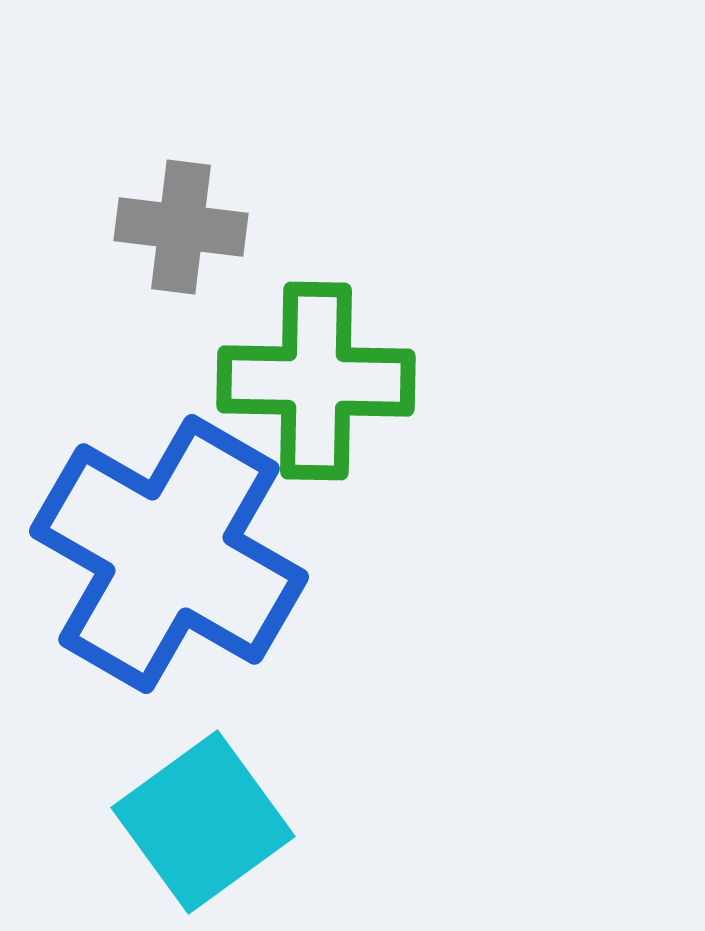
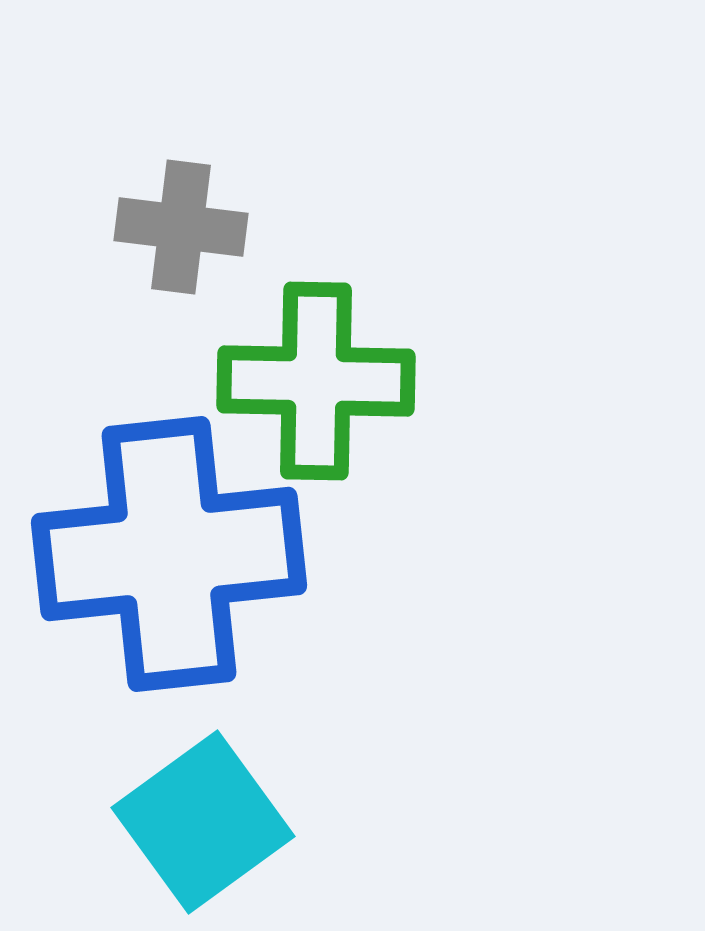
blue cross: rotated 36 degrees counterclockwise
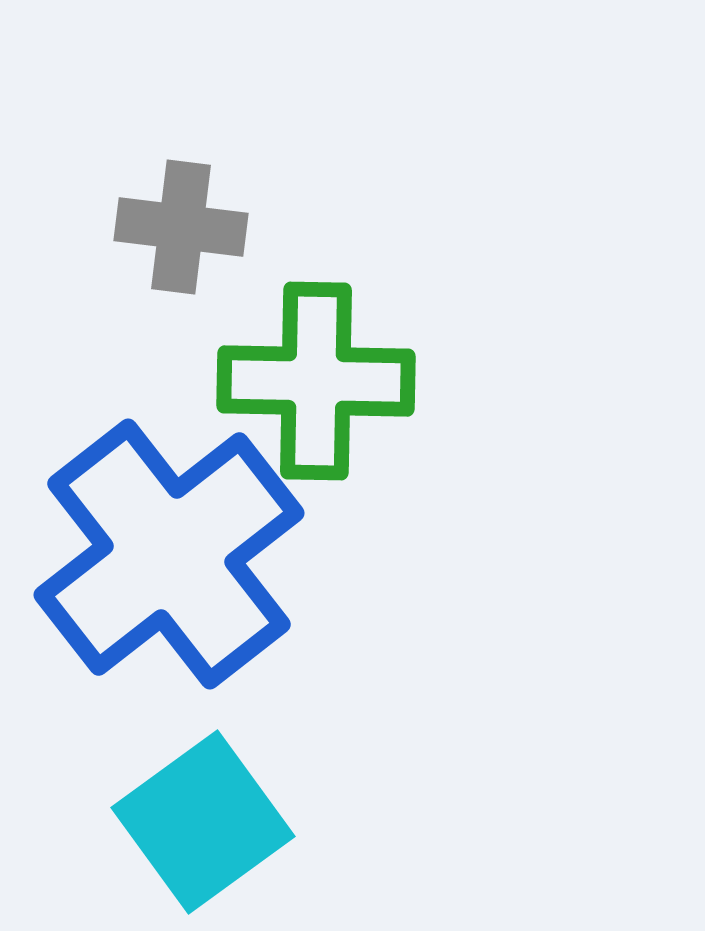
blue cross: rotated 32 degrees counterclockwise
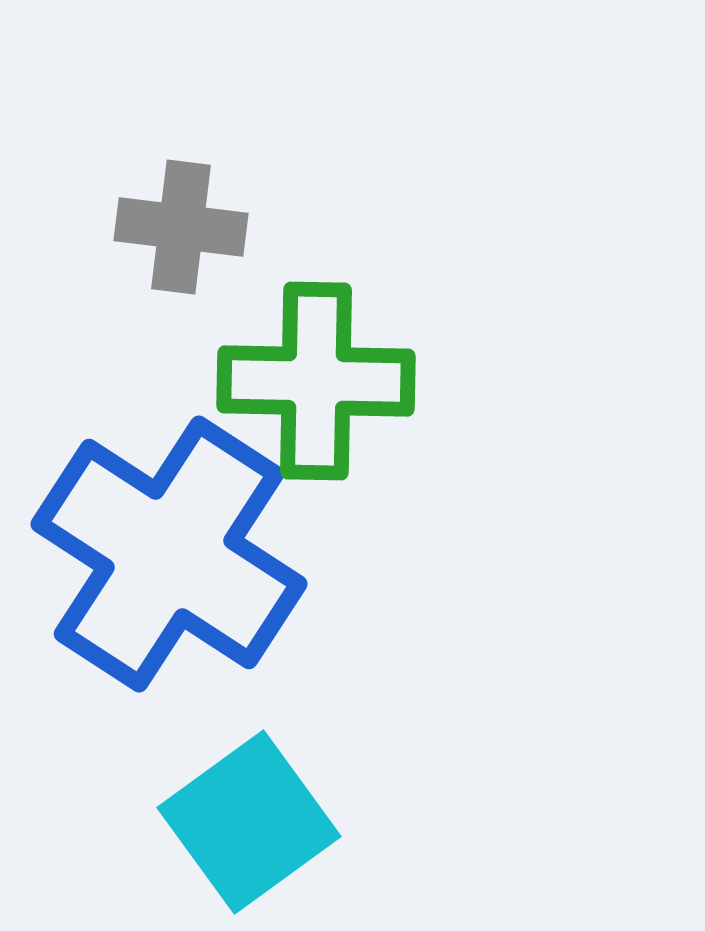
blue cross: rotated 19 degrees counterclockwise
cyan square: moved 46 px right
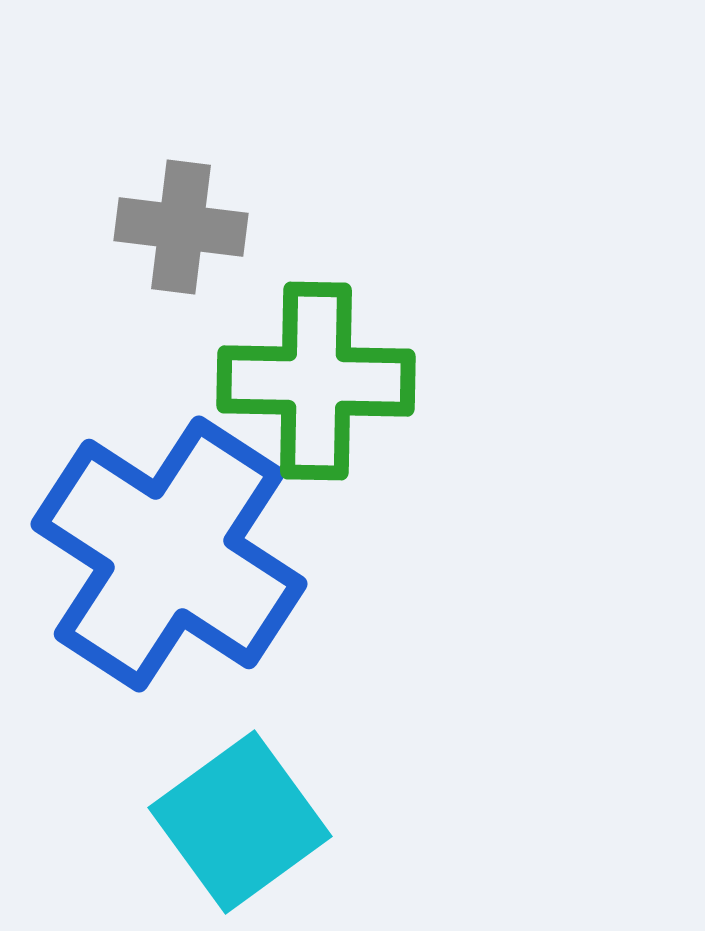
cyan square: moved 9 px left
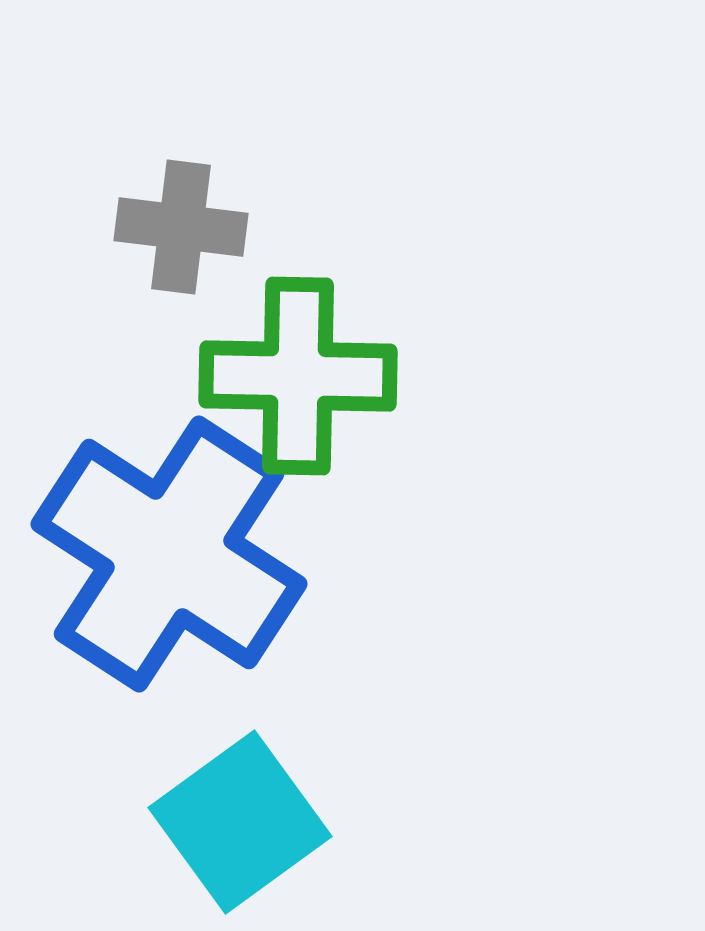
green cross: moved 18 px left, 5 px up
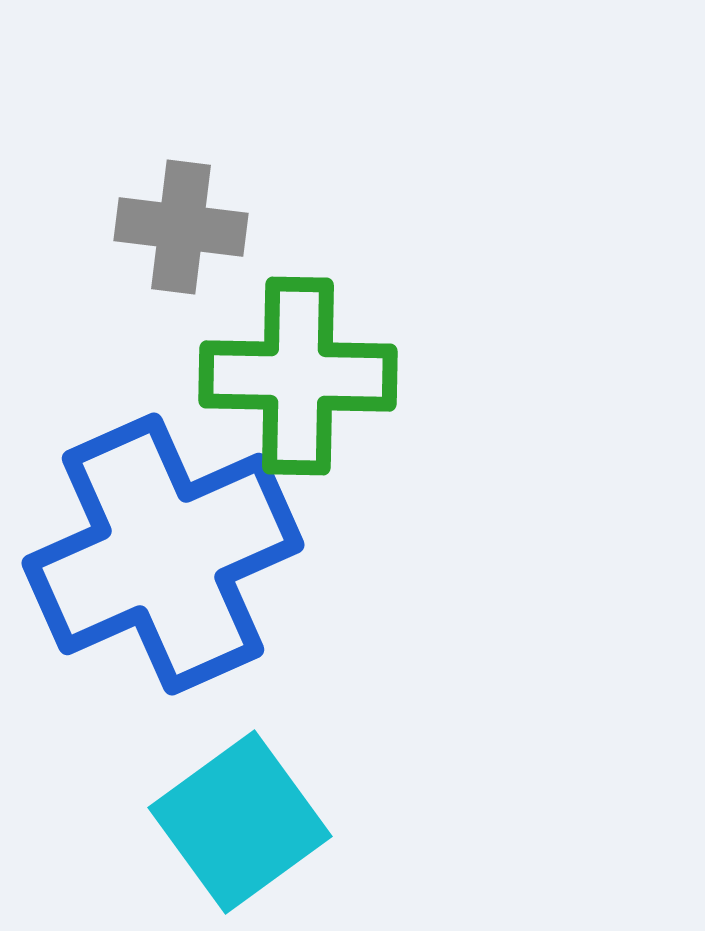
blue cross: moved 6 px left; rotated 33 degrees clockwise
